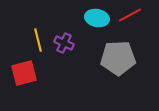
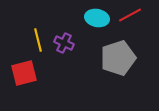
gray pentagon: rotated 16 degrees counterclockwise
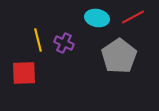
red line: moved 3 px right, 2 px down
gray pentagon: moved 1 px right, 2 px up; rotated 16 degrees counterclockwise
red square: rotated 12 degrees clockwise
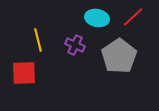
red line: rotated 15 degrees counterclockwise
purple cross: moved 11 px right, 2 px down
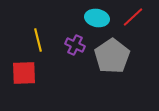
gray pentagon: moved 7 px left
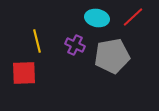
yellow line: moved 1 px left, 1 px down
gray pentagon: rotated 24 degrees clockwise
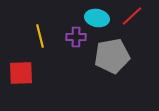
red line: moved 1 px left, 1 px up
yellow line: moved 3 px right, 5 px up
purple cross: moved 1 px right, 8 px up; rotated 24 degrees counterclockwise
red square: moved 3 px left
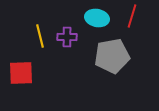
red line: rotated 30 degrees counterclockwise
purple cross: moved 9 px left
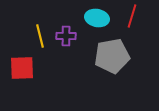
purple cross: moved 1 px left, 1 px up
red square: moved 1 px right, 5 px up
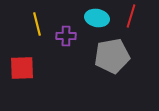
red line: moved 1 px left
yellow line: moved 3 px left, 12 px up
